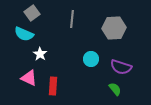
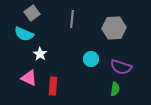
green semicircle: rotated 48 degrees clockwise
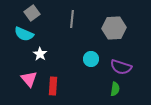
pink triangle: moved 1 px down; rotated 24 degrees clockwise
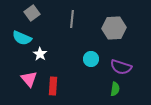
cyan semicircle: moved 2 px left, 4 px down
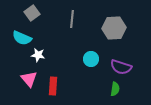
white star: moved 2 px left, 1 px down; rotated 24 degrees counterclockwise
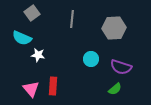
pink triangle: moved 2 px right, 10 px down
green semicircle: rotated 40 degrees clockwise
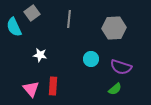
gray line: moved 3 px left
cyan semicircle: moved 8 px left, 11 px up; rotated 42 degrees clockwise
white star: moved 2 px right
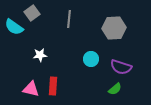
cyan semicircle: rotated 30 degrees counterclockwise
white star: rotated 16 degrees counterclockwise
pink triangle: rotated 36 degrees counterclockwise
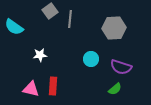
gray square: moved 18 px right, 2 px up
gray line: moved 1 px right
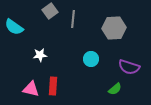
gray line: moved 3 px right
purple semicircle: moved 8 px right
